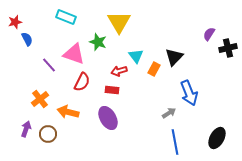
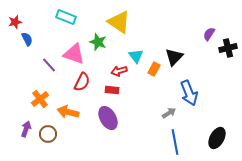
yellow triangle: rotated 25 degrees counterclockwise
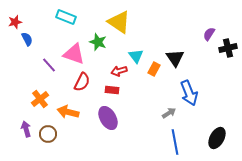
black triangle: moved 1 px right, 1 px down; rotated 18 degrees counterclockwise
purple arrow: rotated 35 degrees counterclockwise
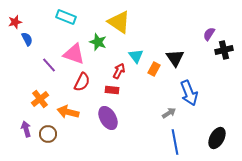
black cross: moved 4 px left, 2 px down
red arrow: rotated 133 degrees clockwise
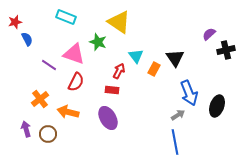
purple semicircle: rotated 16 degrees clockwise
black cross: moved 2 px right
purple line: rotated 14 degrees counterclockwise
red semicircle: moved 6 px left
gray arrow: moved 9 px right, 2 px down
black ellipse: moved 32 px up; rotated 10 degrees counterclockwise
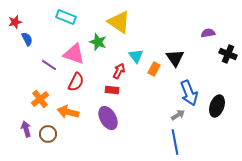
purple semicircle: moved 1 px left, 1 px up; rotated 32 degrees clockwise
black cross: moved 2 px right, 4 px down; rotated 36 degrees clockwise
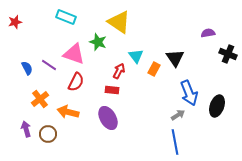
blue semicircle: moved 29 px down
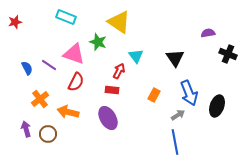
orange rectangle: moved 26 px down
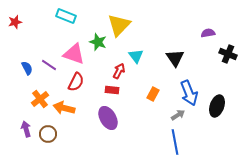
cyan rectangle: moved 1 px up
yellow triangle: moved 3 px down; rotated 40 degrees clockwise
orange rectangle: moved 1 px left, 1 px up
orange arrow: moved 4 px left, 4 px up
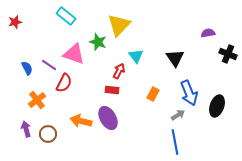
cyan rectangle: rotated 18 degrees clockwise
red semicircle: moved 12 px left, 1 px down
orange cross: moved 3 px left, 1 px down
orange arrow: moved 17 px right, 13 px down
